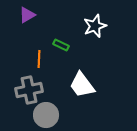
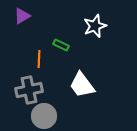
purple triangle: moved 5 px left, 1 px down
gray circle: moved 2 px left, 1 px down
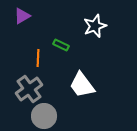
orange line: moved 1 px left, 1 px up
gray cross: moved 1 px up; rotated 24 degrees counterclockwise
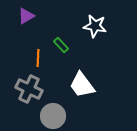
purple triangle: moved 4 px right
white star: rotated 30 degrees clockwise
green rectangle: rotated 21 degrees clockwise
gray cross: rotated 28 degrees counterclockwise
gray circle: moved 9 px right
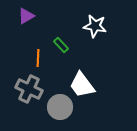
gray circle: moved 7 px right, 9 px up
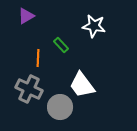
white star: moved 1 px left
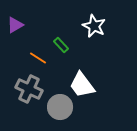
purple triangle: moved 11 px left, 9 px down
white star: rotated 15 degrees clockwise
orange line: rotated 60 degrees counterclockwise
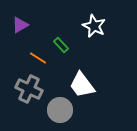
purple triangle: moved 5 px right
gray circle: moved 3 px down
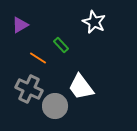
white star: moved 4 px up
white trapezoid: moved 1 px left, 2 px down
gray circle: moved 5 px left, 4 px up
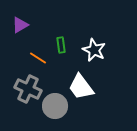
white star: moved 28 px down
green rectangle: rotated 35 degrees clockwise
gray cross: moved 1 px left
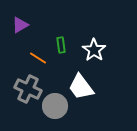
white star: rotated 10 degrees clockwise
